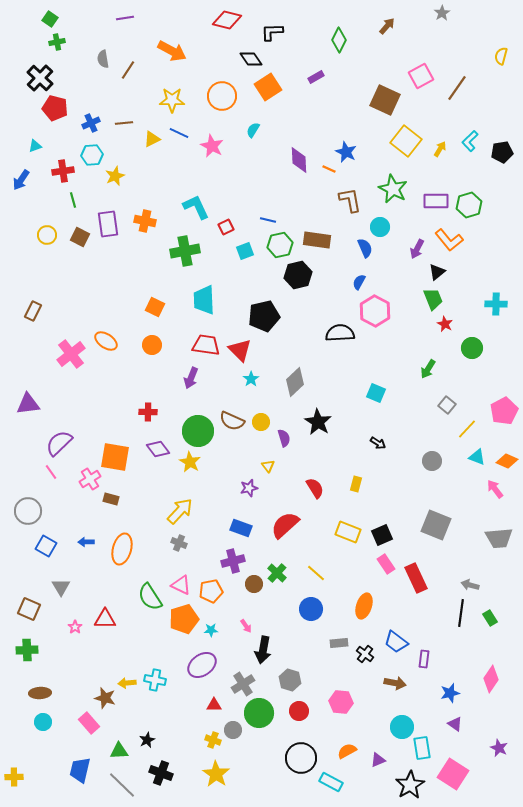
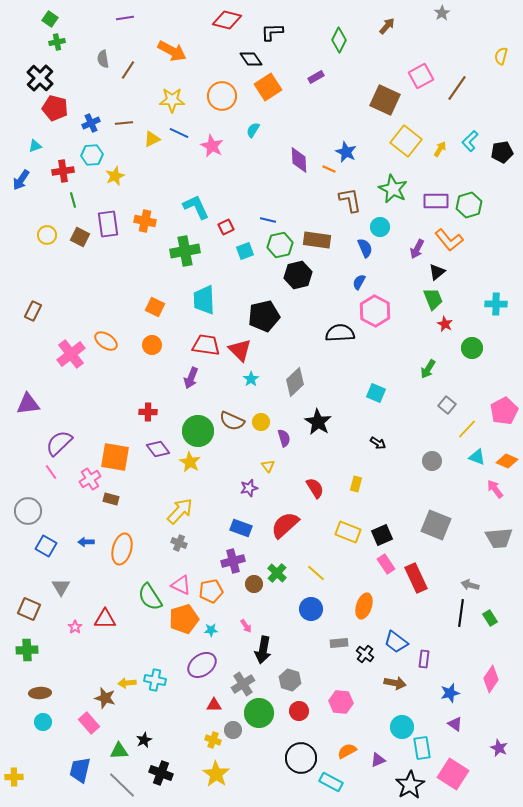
black star at (147, 740): moved 3 px left
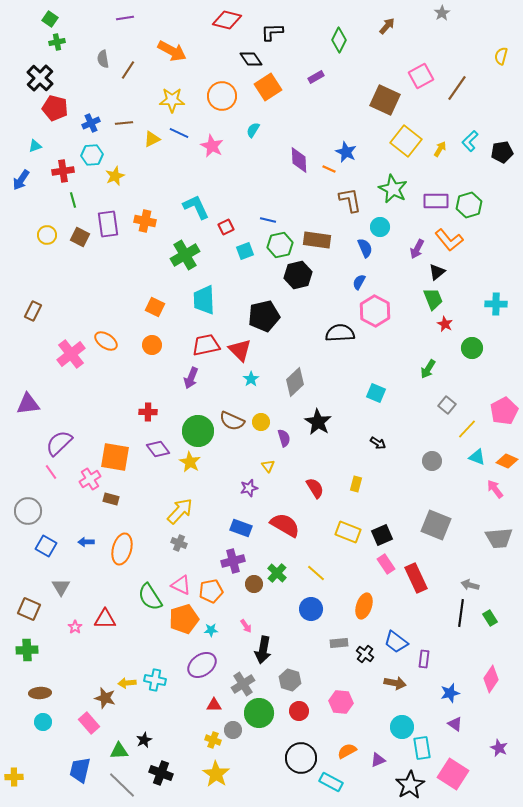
green cross at (185, 251): moved 4 px down; rotated 20 degrees counterclockwise
red trapezoid at (206, 345): rotated 20 degrees counterclockwise
red semicircle at (285, 525): rotated 72 degrees clockwise
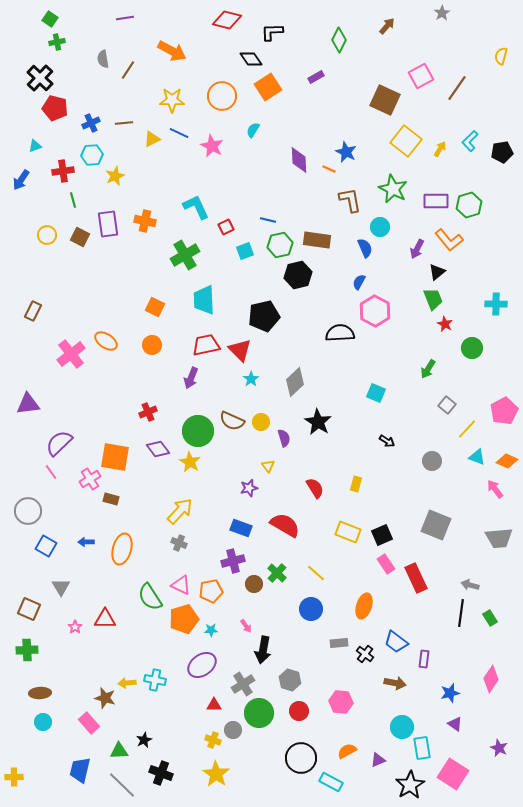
red cross at (148, 412): rotated 24 degrees counterclockwise
black arrow at (378, 443): moved 9 px right, 2 px up
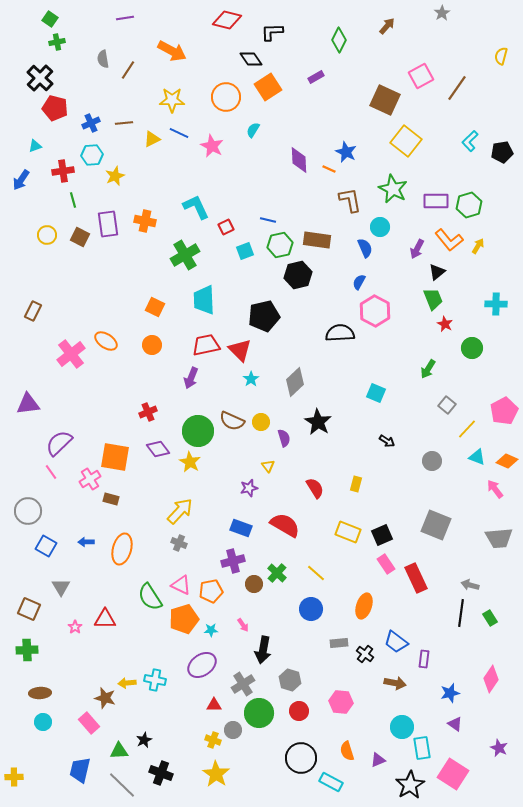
orange circle at (222, 96): moved 4 px right, 1 px down
yellow arrow at (440, 149): moved 38 px right, 97 px down
pink arrow at (246, 626): moved 3 px left, 1 px up
orange semicircle at (347, 751): rotated 78 degrees counterclockwise
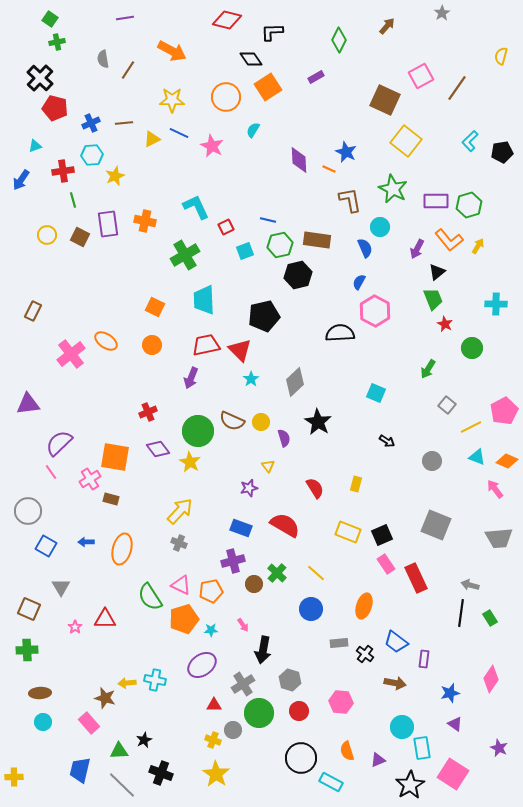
yellow line at (467, 429): moved 4 px right, 2 px up; rotated 20 degrees clockwise
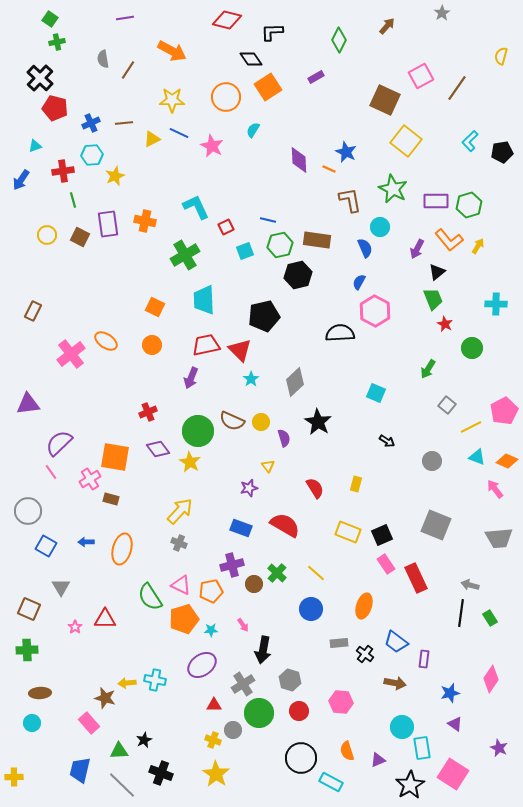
purple cross at (233, 561): moved 1 px left, 4 px down
cyan circle at (43, 722): moved 11 px left, 1 px down
